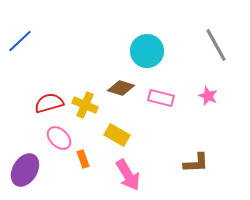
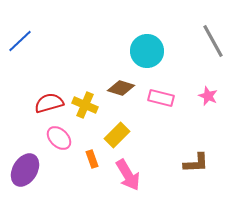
gray line: moved 3 px left, 4 px up
yellow rectangle: rotated 75 degrees counterclockwise
orange rectangle: moved 9 px right
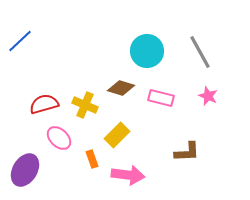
gray line: moved 13 px left, 11 px down
red semicircle: moved 5 px left, 1 px down
brown L-shape: moved 9 px left, 11 px up
pink arrow: rotated 52 degrees counterclockwise
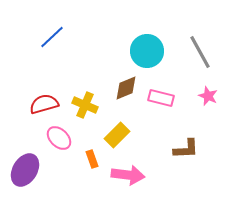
blue line: moved 32 px right, 4 px up
brown diamond: moved 5 px right; rotated 40 degrees counterclockwise
brown L-shape: moved 1 px left, 3 px up
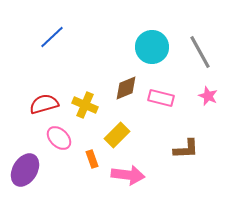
cyan circle: moved 5 px right, 4 px up
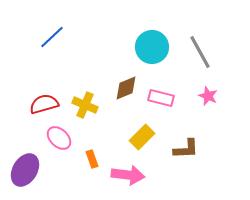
yellow rectangle: moved 25 px right, 2 px down
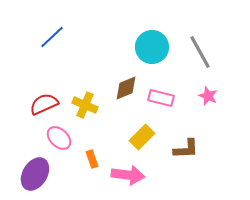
red semicircle: rotated 8 degrees counterclockwise
purple ellipse: moved 10 px right, 4 px down
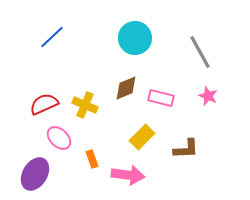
cyan circle: moved 17 px left, 9 px up
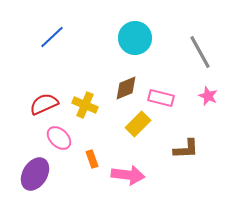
yellow rectangle: moved 4 px left, 13 px up
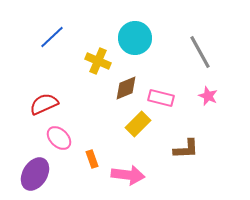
yellow cross: moved 13 px right, 44 px up
